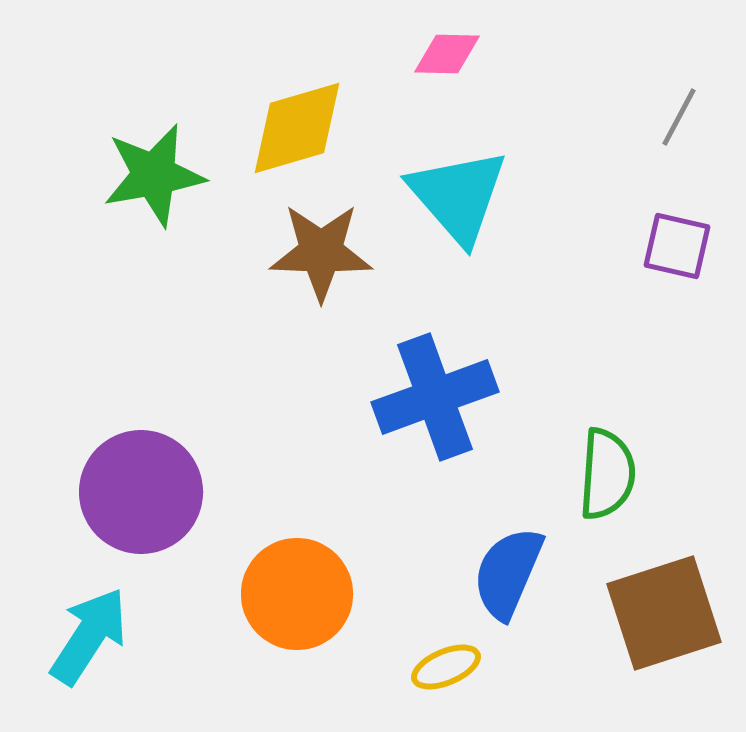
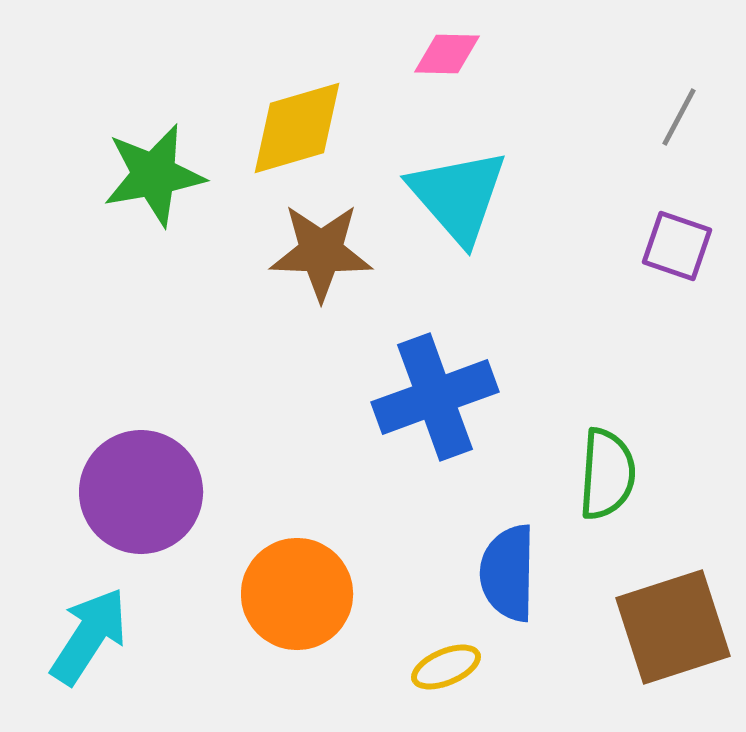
purple square: rotated 6 degrees clockwise
blue semicircle: rotated 22 degrees counterclockwise
brown square: moved 9 px right, 14 px down
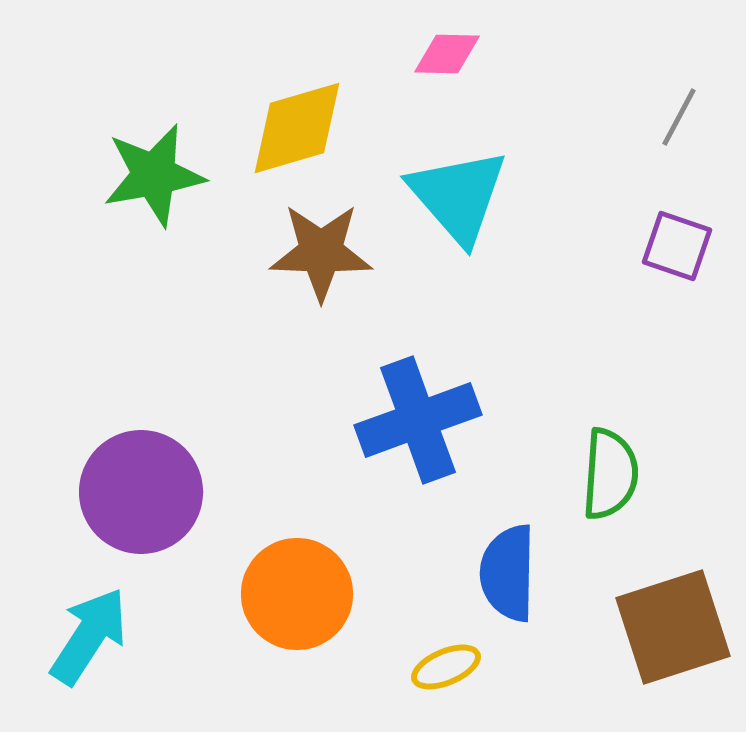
blue cross: moved 17 px left, 23 px down
green semicircle: moved 3 px right
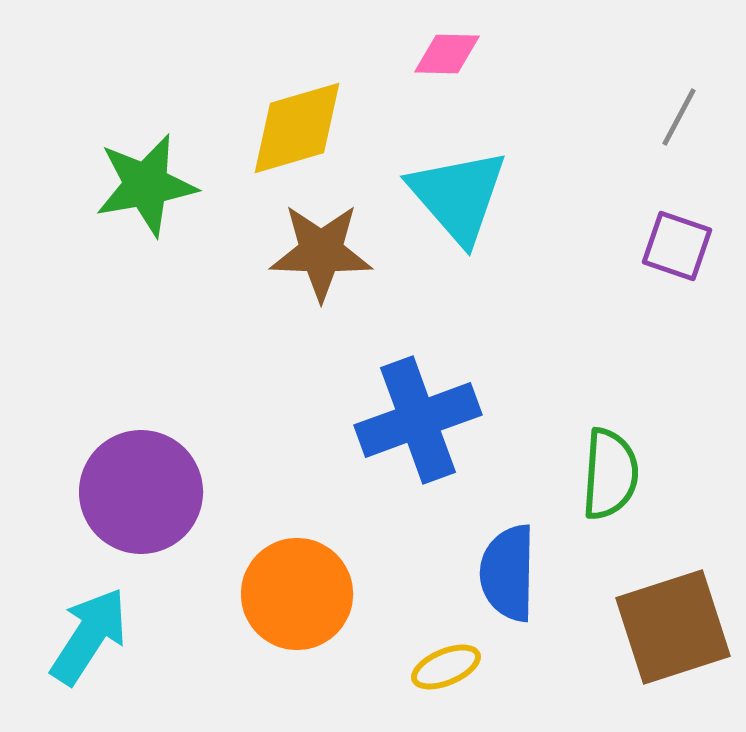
green star: moved 8 px left, 10 px down
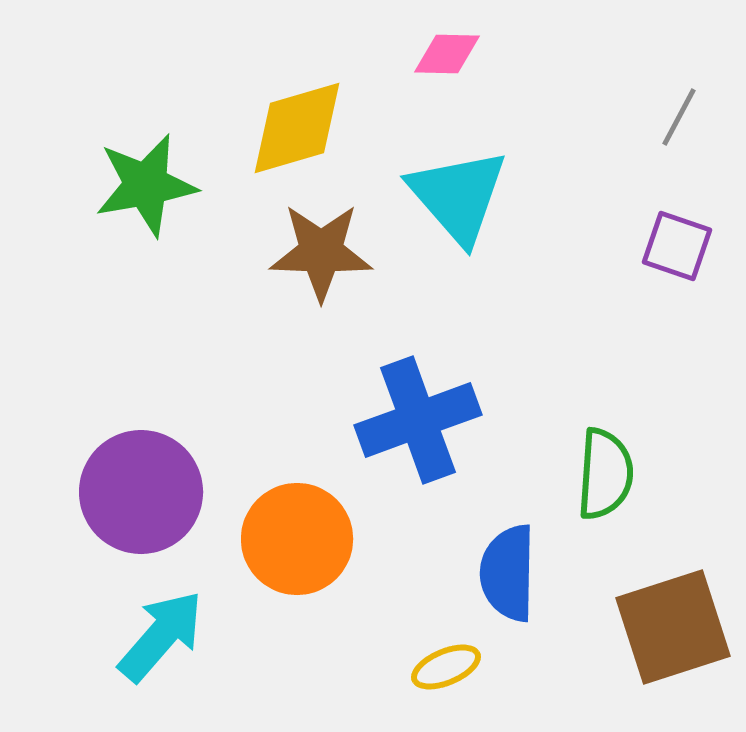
green semicircle: moved 5 px left
orange circle: moved 55 px up
cyan arrow: moved 72 px right; rotated 8 degrees clockwise
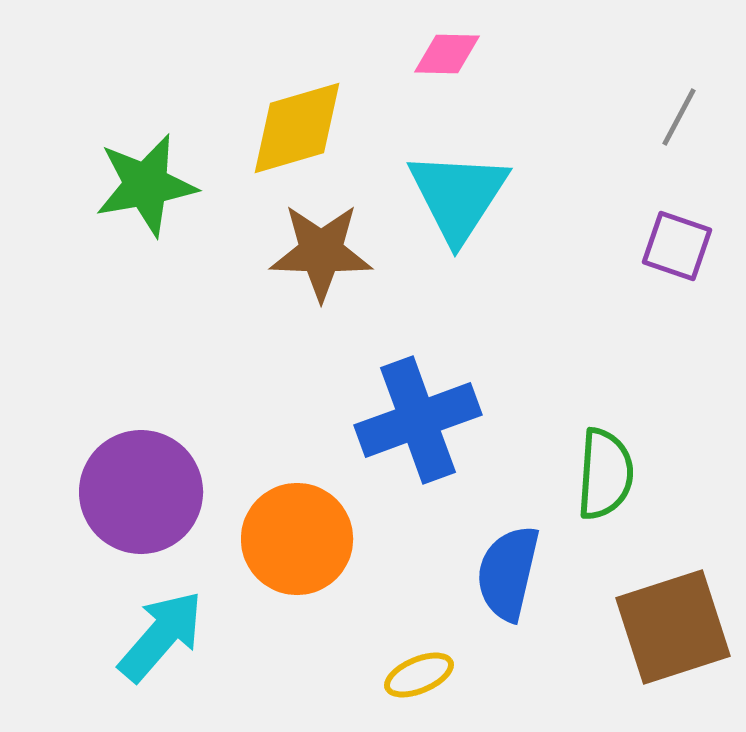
cyan triangle: rotated 14 degrees clockwise
blue semicircle: rotated 12 degrees clockwise
yellow ellipse: moved 27 px left, 8 px down
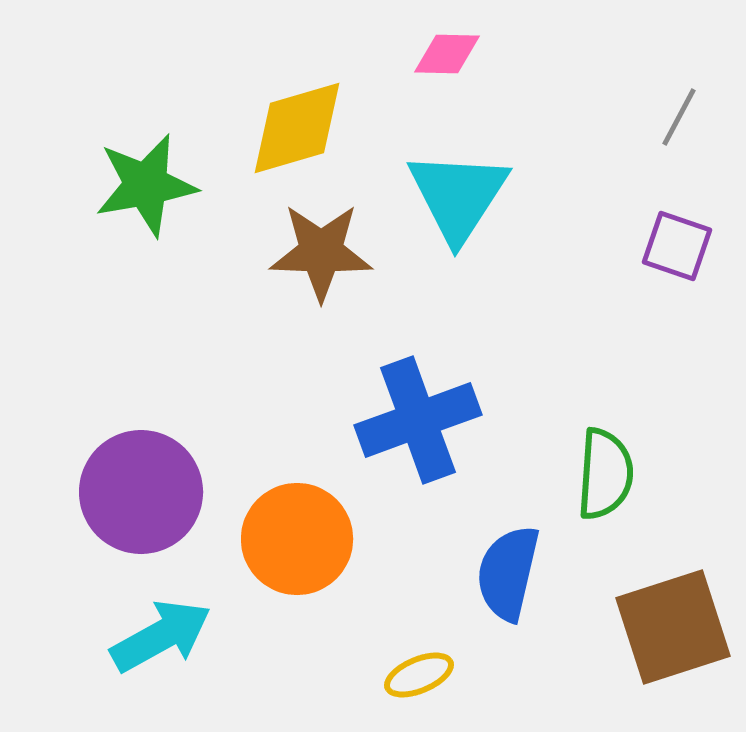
cyan arrow: rotated 20 degrees clockwise
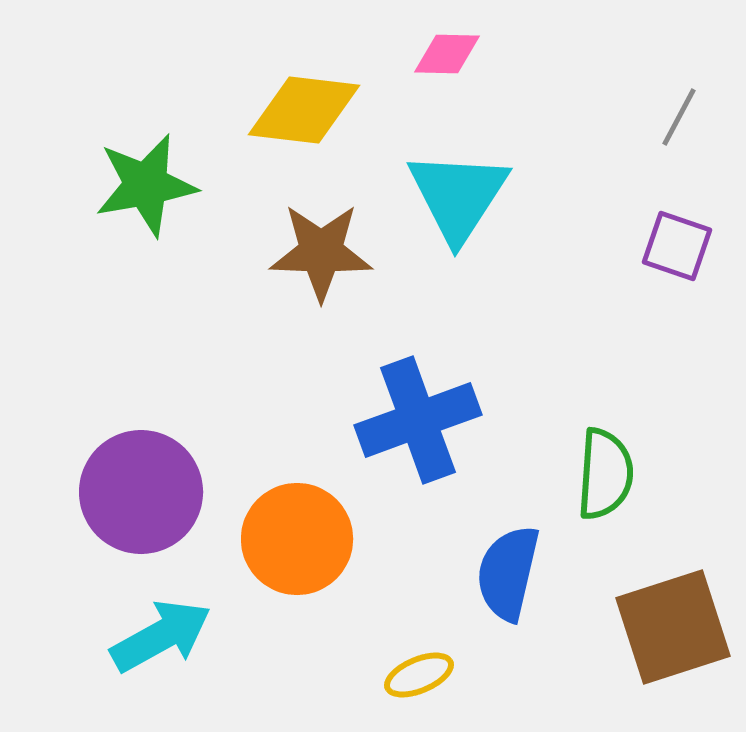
yellow diamond: moved 7 px right, 18 px up; rotated 23 degrees clockwise
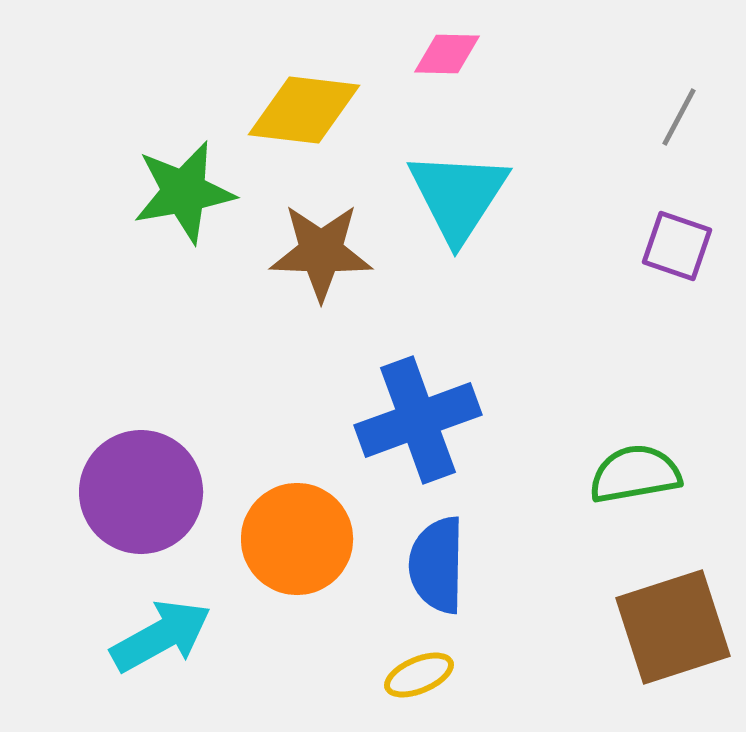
green star: moved 38 px right, 7 px down
green semicircle: moved 30 px right; rotated 104 degrees counterclockwise
blue semicircle: moved 71 px left, 8 px up; rotated 12 degrees counterclockwise
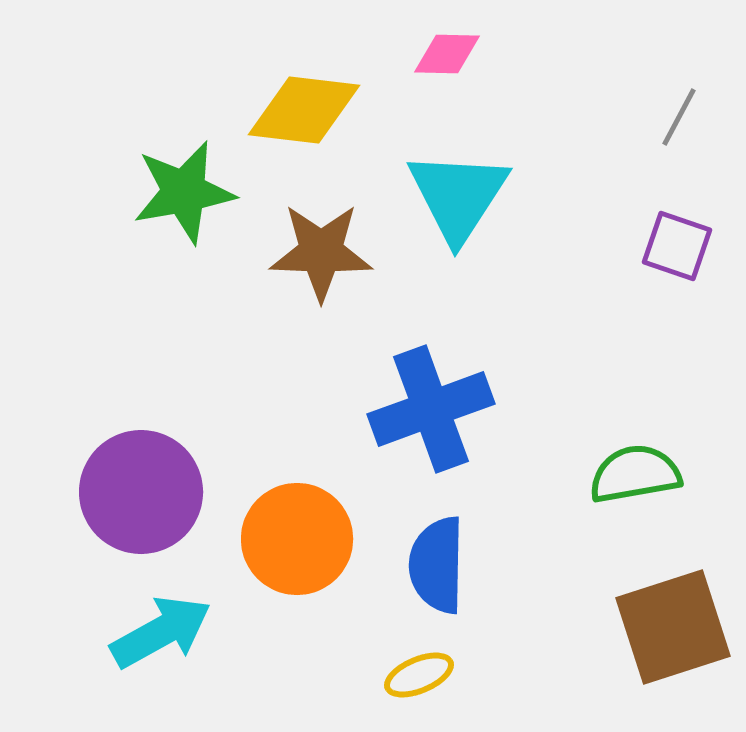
blue cross: moved 13 px right, 11 px up
cyan arrow: moved 4 px up
